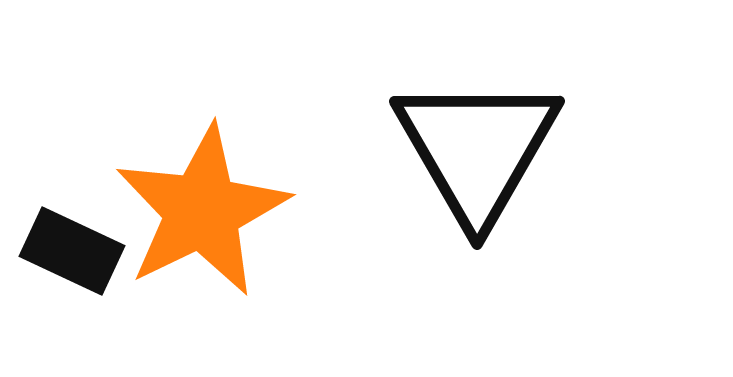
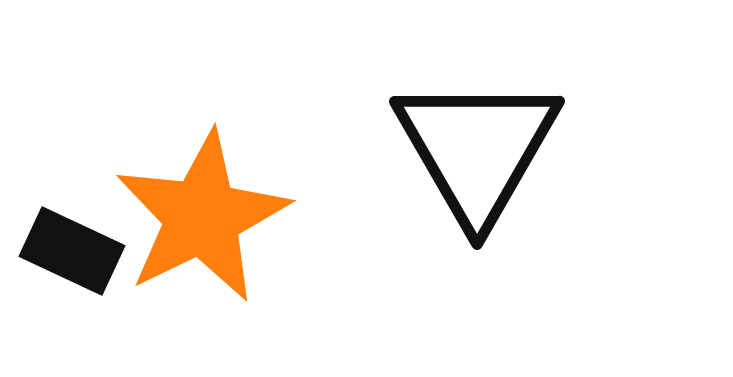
orange star: moved 6 px down
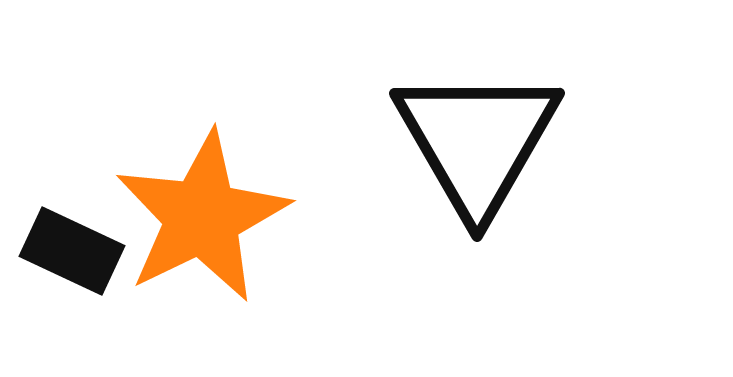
black triangle: moved 8 px up
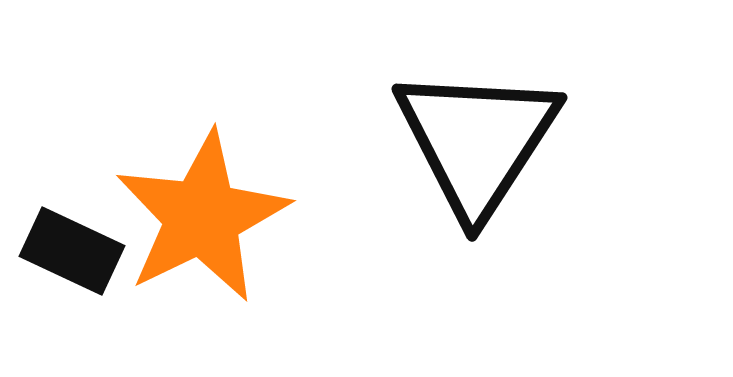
black triangle: rotated 3 degrees clockwise
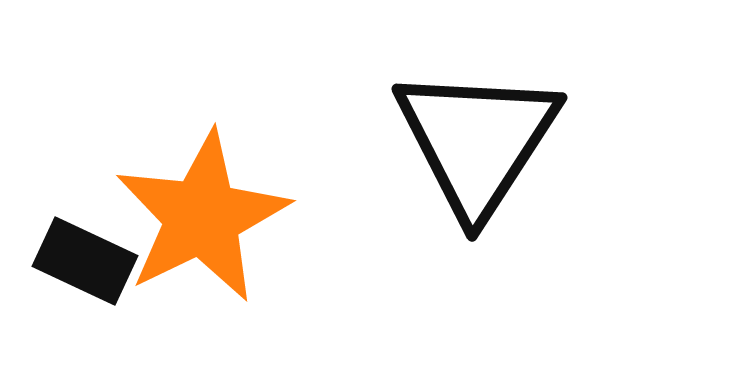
black rectangle: moved 13 px right, 10 px down
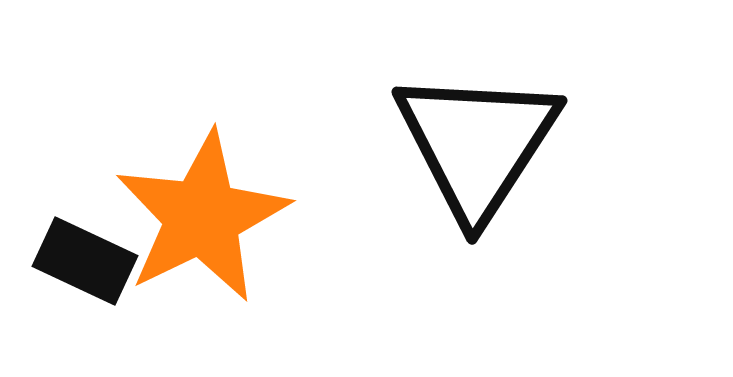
black triangle: moved 3 px down
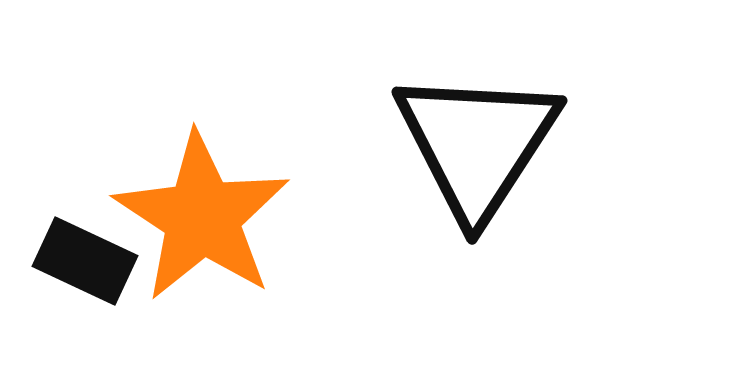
orange star: rotated 13 degrees counterclockwise
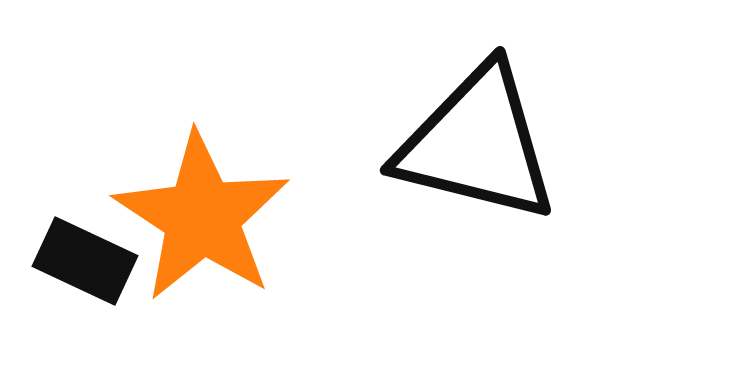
black triangle: rotated 49 degrees counterclockwise
